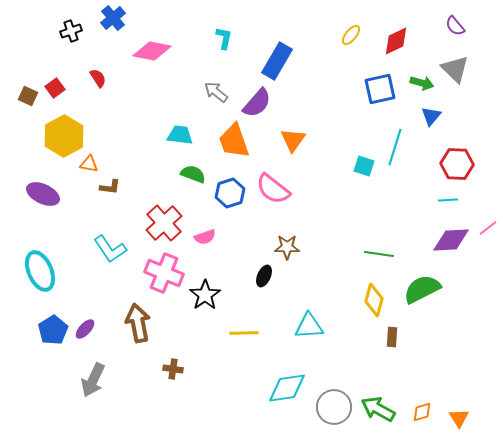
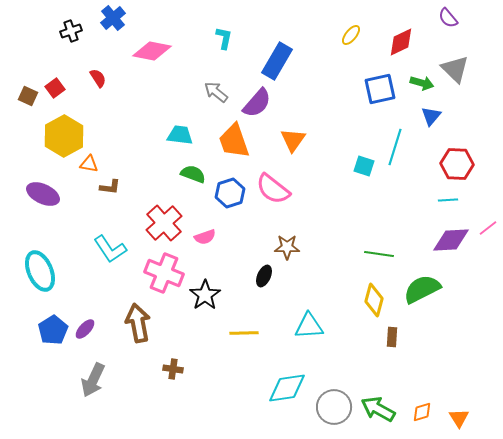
purple semicircle at (455, 26): moved 7 px left, 8 px up
red diamond at (396, 41): moved 5 px right, 1 px down
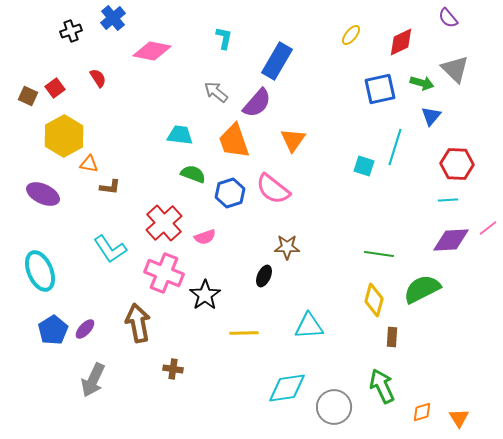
green arrow at (378, 409): moved 4 px right, 23 px up; rotated 36 degrees clockwise
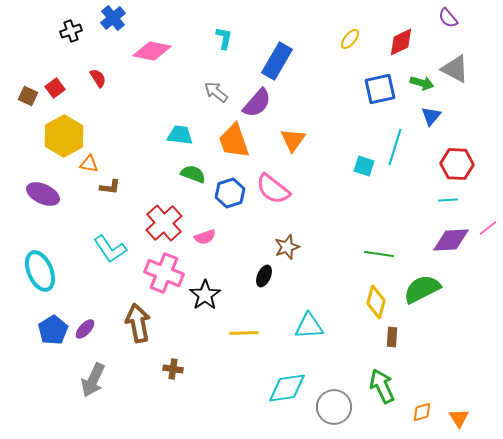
yellow ellipse at (351, 35): moved 1 px left, 4 px down
gray triangle at (455, 69): rotated 16 degrees counterclockwise
brown star at (287, 247): rotated 20 degrees counterclockwise
yellow diamond at (374, 300): moved 2 px right, 2 px down
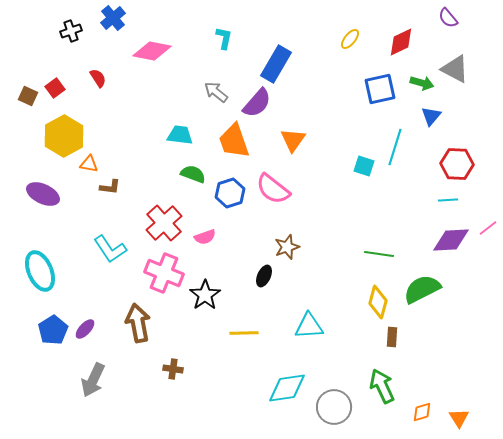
blue rectangle at (277, 61): moved 1 px left, 3 px down
yellow diamond at (376, 302): moved 2 px right
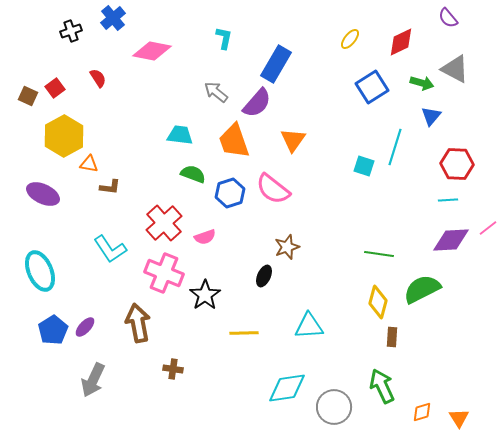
blue square at (380, 89): moved 8 px left, 2 px up; rotated 20 degrees counterclockwise
purple ellipse at (85, 329): moved 2 px up
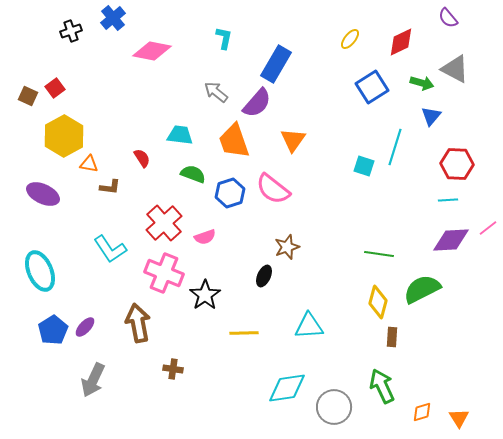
red semicircle at (98, 78): moved 44 px right, 80 px down
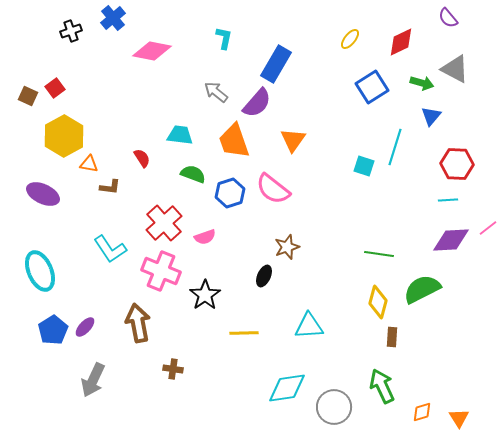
pink cross at (164, 273): moved 3 px left, 2 px up
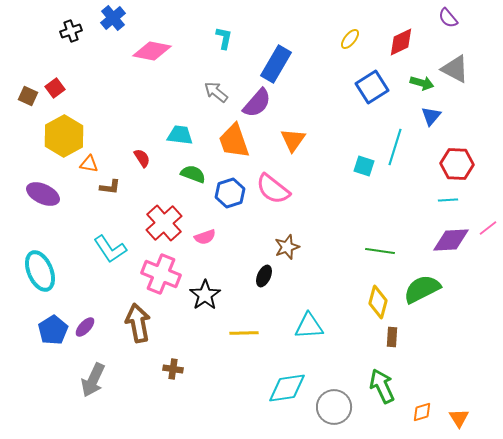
green line at (379, 254): moved 1 px right, 3 px up
pink cross at (161, 271): moved 3 px down
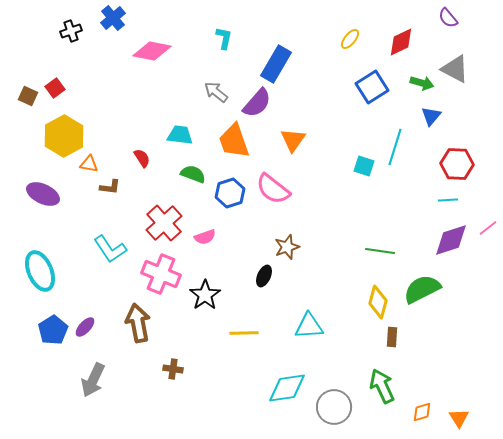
purple diamond at (451, 240): rotated 15 degrees counterclockwise
